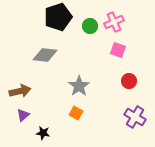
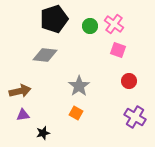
black pentagon: moved 4 px left, 2 px down
pink cross: moved 2 px down; rotated 30 degrees counterclockwise
purple triangle: rotated 32 degrees clockwise
black star: rotated 24 degrees counterclockwise
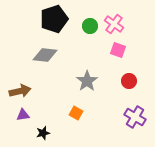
gray star: moved 8 px right, 5 px up
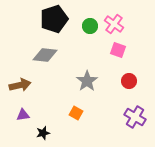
brown arrow: moved 6 px up
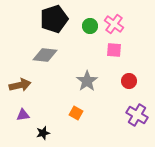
pink square: moved 4 px left; rotated 14 degrees counterclockwise
purple cross: moved 2 px right, 2 px up
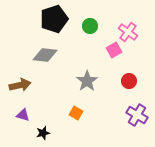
pink cross: moved 14 px right, 8 px down
pink square: rotated 35 degrees counterclockwise
purple triangle: rotated 24 degrees clockwise
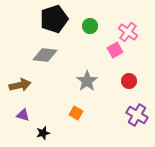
pink square: moved 1 px right
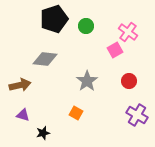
green circle: moved 4 px left
gray diamond: moved 4 px down
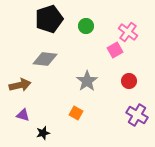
black pentagon: moved 5 px left
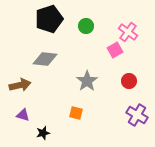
orange square: rotated 16 degrees counterclockwise
